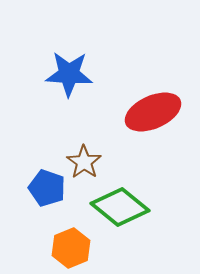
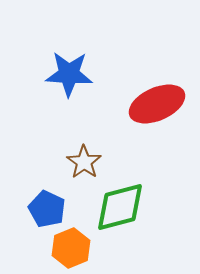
red ellipse: moved 4 px right, 8 px up
blue pentagon: moved 21 px down; rotated 6 degrees clockwise
green diamond: rotated 54 degrees counterclockwise
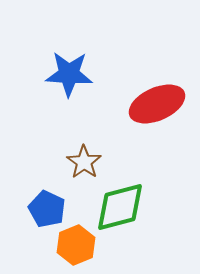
orange hexagon: moved 5 px right, 3 px up
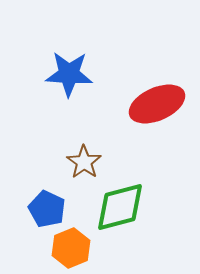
orange hexagon: moved 5 px left, 3 px down
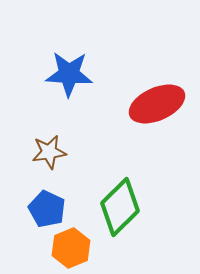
brown star: moved 35 px left, 10 px up; rotated 28 degrees clockwise
green diamond: rotated 30 degrees counterclockwise
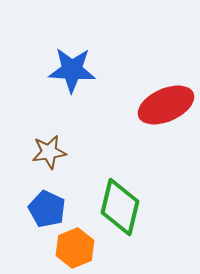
blue star: moved 3 px right, 4 px up
red ellipse: moved 9 px right, 1 px down
green diamond: rotated 32 degrees counterclockwise
orange hexagon: moved 4 px right
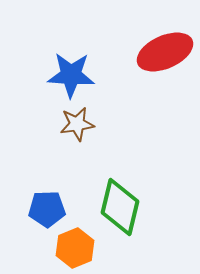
blue star: moved 1 px left, 5 px down
red ellipse: moved 1 px left, 53 px up
brown star: moved 28 px right, 28 px up
blue pentagon: rotated 27 degrees counterclockwise
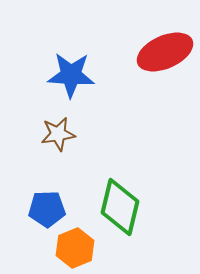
brown star: moved 19 px left, 10 px down
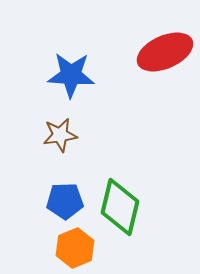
brown star: moved 2 px right, 1 px down
blue pentagon: moved 18 px right, 8 px up
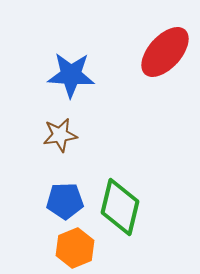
red ellipse: rotated 24 degrees counterclockwise
